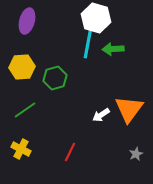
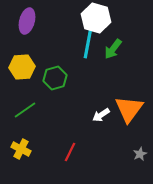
green arrow: rotated 50 degrees counterclockwise
gray star: moved 4 px right
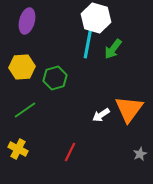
yellow cross: moved 3 px left
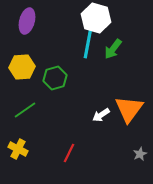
red line: moved 1 px left, 1 px down
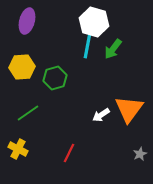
white hexagon: moved 2 px left, 4 px down
green line: moved 3 px right, 3 px down
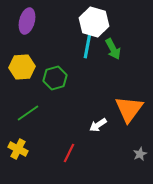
green arrow: rotated 65 degrees counterclockwise
white arrow: moved 3 px left, 10 px down
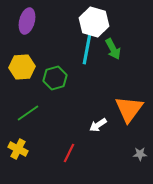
cyan line: moved 1 px left, 6 px down
gray star: rotated 24 degrees clockwise
